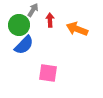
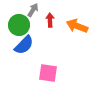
orange arrow: moved 3 px up
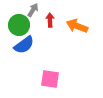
blue semicircle: rotated 10 degrees clockwise
pink square: moved 2 px right, 6 px down
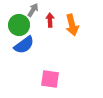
orange arrow: moved 5 px left, 1 px up; rotated 125 degrees counterclockwise
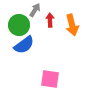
gray arrow: moved 2 px right
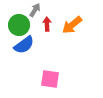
red arrow: moved 3 px left, 4 px down
orange arrow: rotated 65 degrees clockwise
